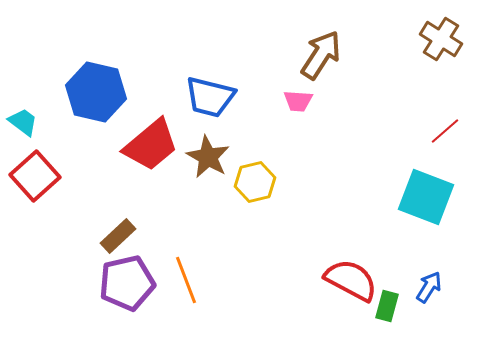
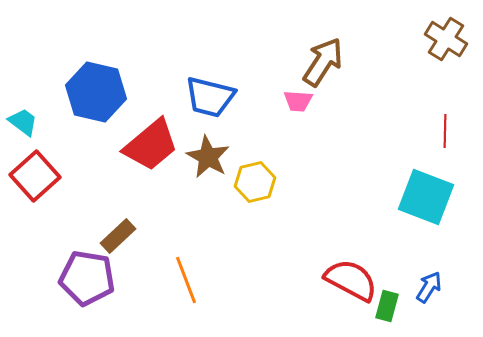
brown cross: moved 5 px right
brown arrow: moved 2 px right, 7 px down
red line: rotated 48 degrees counterclockwise
purple pentagon: moved 40 px left, 5 px up; rotated 22 degrees clockwise
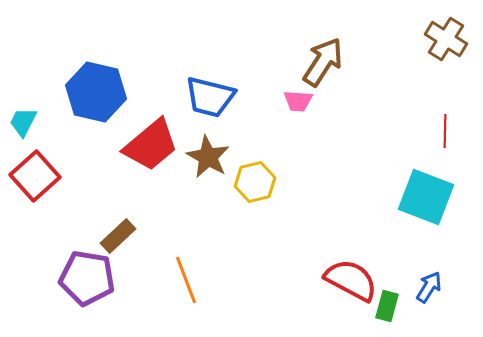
cyan trapezoid: rotated 100 degrees counterclockwise
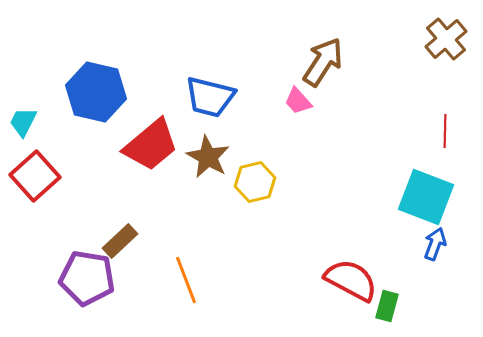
brown cross: rotated 18 degrees clockwise
pink trapezoid: rotated 44 degrees clockwise
brown rectangle: moved 2 px right, 5 px down
blue arrow: moved 6 px right, 43 px up; rotated 12 degrees counterclockwise
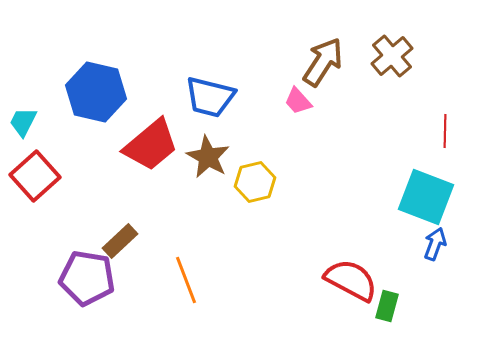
brown cross: moved 54 px left, 17 px down
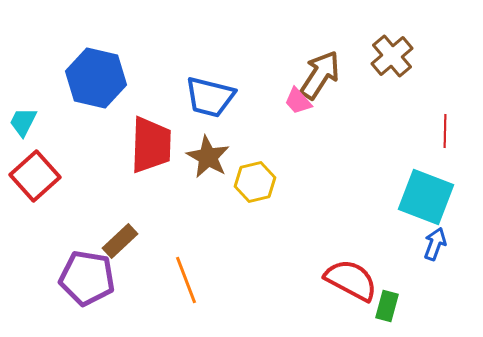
brown arrow: moved 3 px left, 13 px down
blue hexagon: moved 14 px up
red trapezoid: rotated 48 degrees counterclockwise
